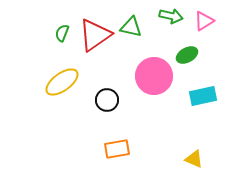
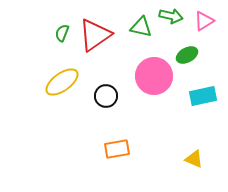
green triangle: moved 10 px right
black circle: moved 1 px left, 4 px up
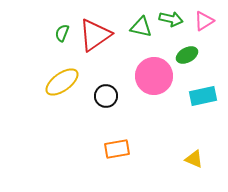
green arrow: moved 3 px down
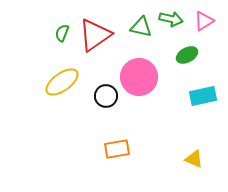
pink circle: moved 15 px left, 1 px down
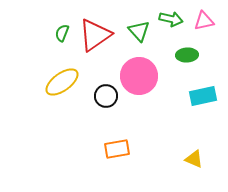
pink triangle: rotated 20 degrees clockwise
green triangle: moved 2 px left, 4 px down; rotated 35 degrees clockwise
green ellipse: rotated 25 degrees clockwise
pink circle: moved 1 px up
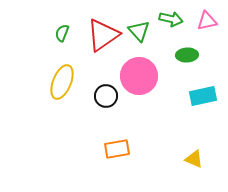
pink triangle: moved 3 px right
red triangle: moved 8 px right
yellow ellipse: rotated 32 degrees counterclockwise
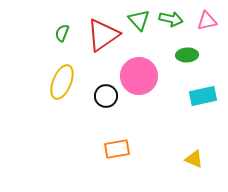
green triangle: moved 11 px up
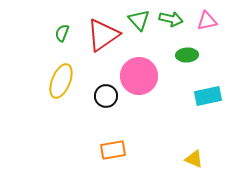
yellow ellipse: moved 1 px left, 1 px up
cyan rectangle: moved 5 px right
orange rectangle: moved 4 px left, 1 px down
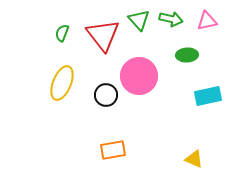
red triangle: rotated 33 degrees counterclockwise
yellow ellipse: moved 1 px right, 2 px down
black circle: moved 1 px up
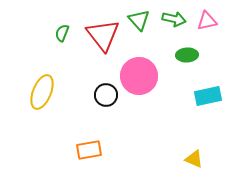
green arrow: moved 3 px right
yellow ellipse: moved 20 px left, 9 px down
orange rectangle: moved 24 px left
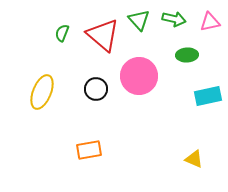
pink triangle: moved 3 px right, 1 px down
red triangle: rotated 12 degrees counterclockwise
black circle: moved 10 px left, 6 px up
